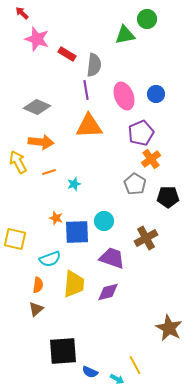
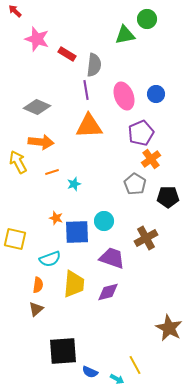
red arrow: moved 7 px left, 2 px up
orange line: moved 3 px right
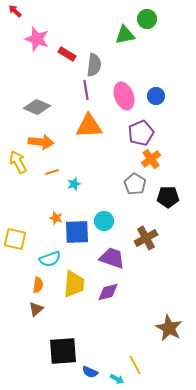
blue circle: moved 2 px down
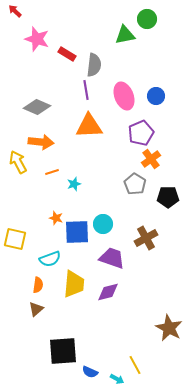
cyan circle: moved 1 px left, 3 px down
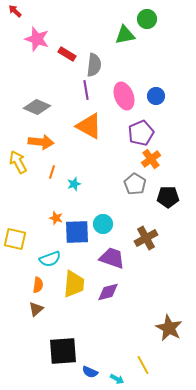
orange triangle: rotated 32 degrees clockwise
orange line: rotated 56 degrees counterclockwise
yellow line: moved 8 px right
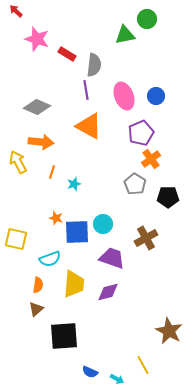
red arrow: moved 1 px right
yellow square: moved 1 px right
brown star: moved 3 px down
black square: moved 1 px right, 15 px up
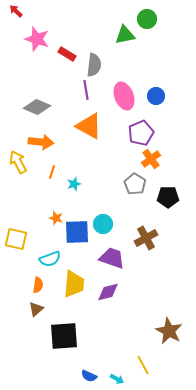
blue semicircle: moved 1 px left, 4 px down
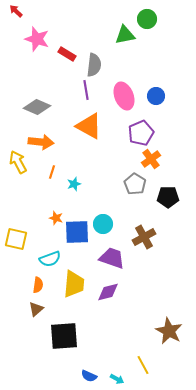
brown cross: moved 2 px left, 1 px up
